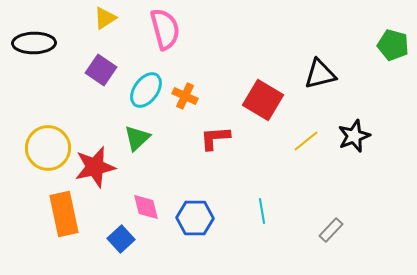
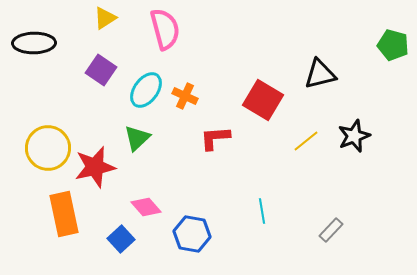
pink diamond: rotated 28 degrees counterclockwise
blue hexagon: moved 3 px left, 16 px down; rotated 9 degrees clockwise
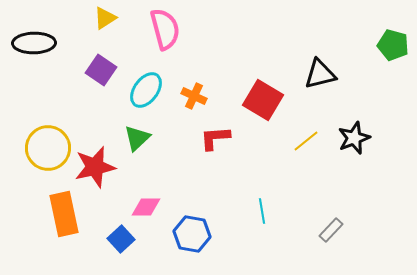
orange cross: moved 9 px right
black star: moved 2 px down
pink diamond: rotated 48 degrees counterclockwise
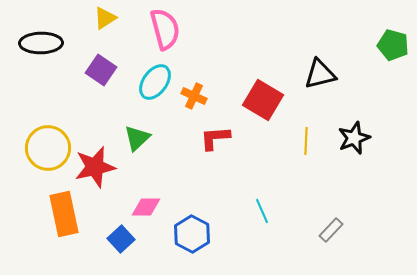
black ellipse: moved 7 px right
cyan ellipse: moved 9 px right, 8 px up
yellow line: rotated 48 degrees counterclockwise
cyan line: rotated 15 degrees counterclockwise
blue hexagon: rotated 18 degrees clockwise
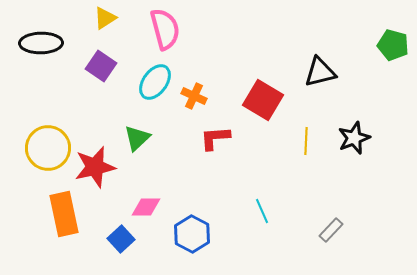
purple square: moved 4 px up
black triangle: moved 2 px up
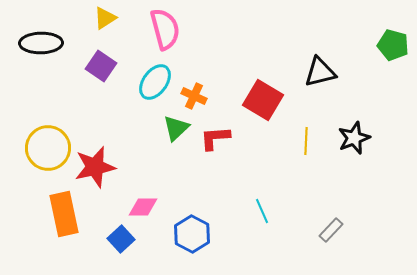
green triangle: moved 39 px right, 10 px up
pink diamond: moved 3 px left
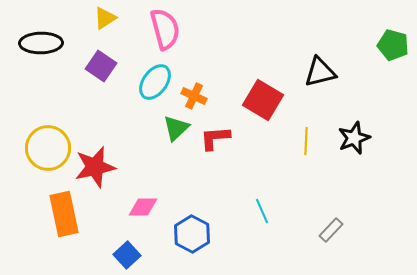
blue square: moved 6 px right, 16 px down
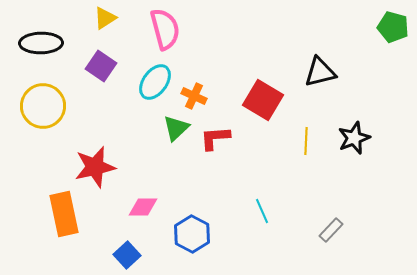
green pentagon: moved 18 px up
yellow circle: moved 5 px left, 42 px up
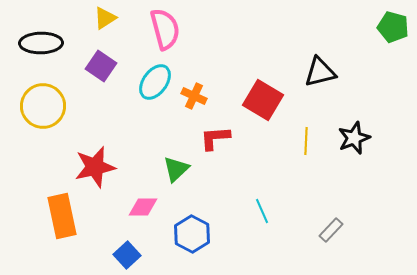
green triangle: moved 41 px down
orange rectangle: moved 2 px left, 2 px down
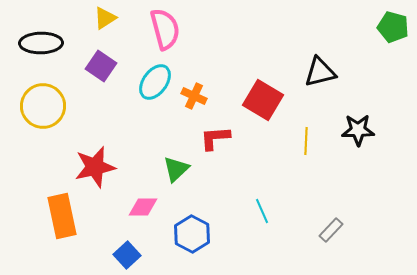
black star: moved 4 px right, 8 px up; rotated 20 degrees clockwise
